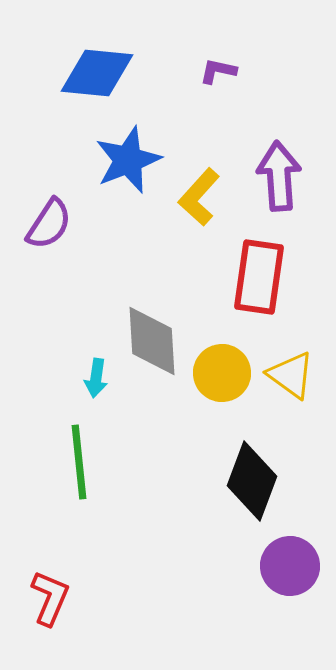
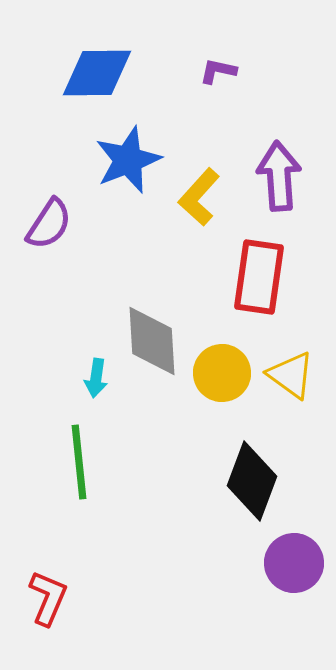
blue diamond: rotated 6 degrees counterclockwise
purple circle: moved 4 px right, 3 px up
red L-shape: moved 2 px left
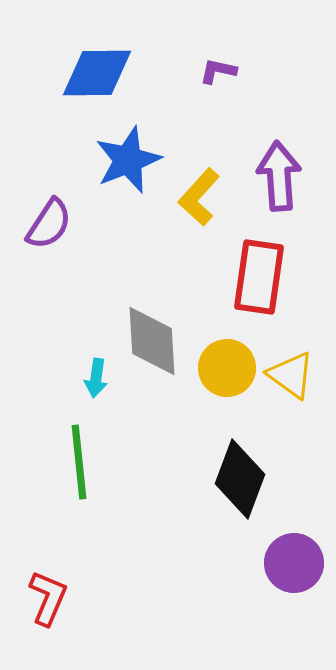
yellow circle: moved 5 px right, 5 px up
black diamond: moved 12 px left, 2 px up
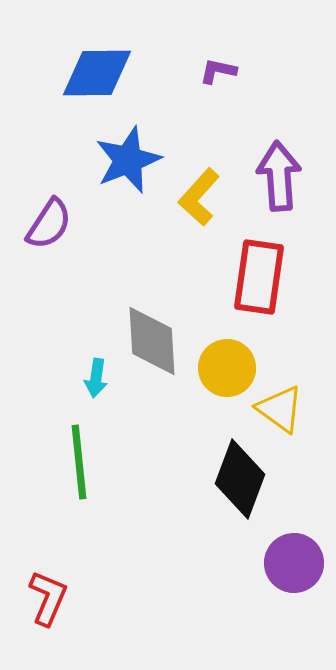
yellow triangle: moved 11 px left, 34 px down
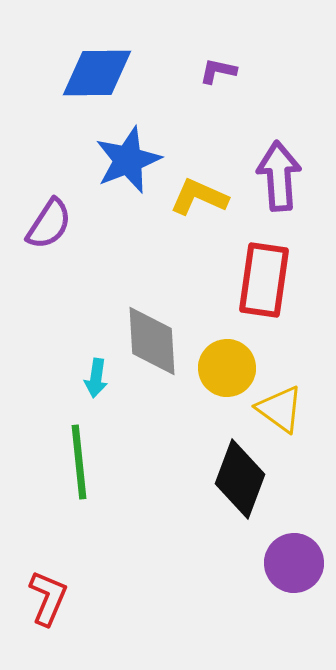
yellow L-shape: rotated 72 degrees clockwise
red rectangle: moved 5 px right, 3 px down
